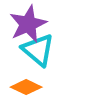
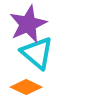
cyan triangle: moved 1 px left, 3 px down
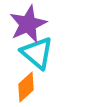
orange diamond: rotated 68 degrees counterclockwise
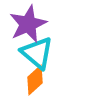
orange diamond: moved 9 px right, 7 px up
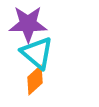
purple star: rotated 24 degrees clockwise
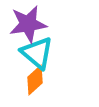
purple star: rotated 9 degrees counterclockwise
